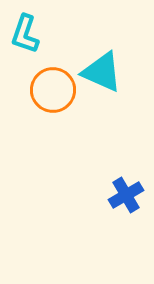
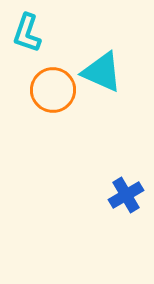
cyan L-shape: moved 2 px right, 1 px up
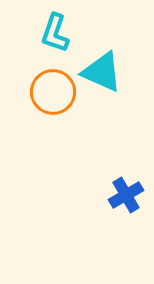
cyan L-shape: moved 28 px right
orange circle: moved 2 px down
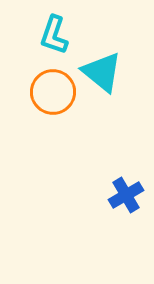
cyan L-shape: moved 1 px left, 2 px down
cyan triangle: rotated 15 degrees clockwise
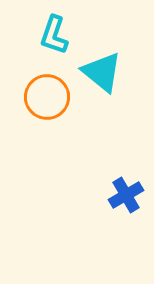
orange circle: moved 6 px left, 5 px down
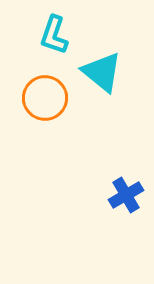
orange circle: moved 2 px left, 1 px down
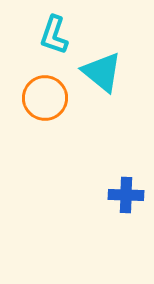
blue cross: rotated 32 degrees clockwise
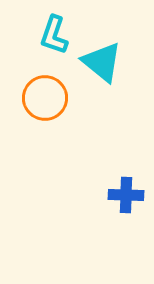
cyan triangle: moved 10 px up
